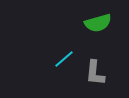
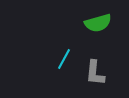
cyan line: rotated 20 degrees counterclockwise
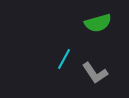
gray L-shape: rotated 40 degrees counterclockwise
